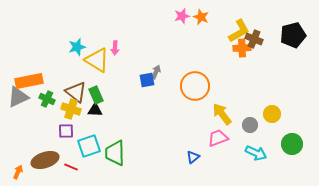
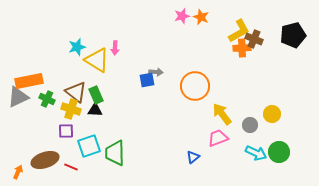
gray arrow: rotated 72 degrees clockwise
green circle: moved 13 px left, 8 px down
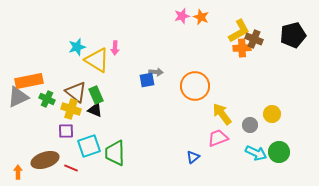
black triangle: rotated 21 degrees clockwise
red line: moved 1 px down
orange arrow: rotated 24 degrees counterclockwise
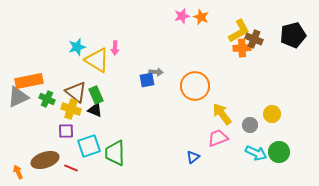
orange arrow: rotated 24 degrees counterclockwise
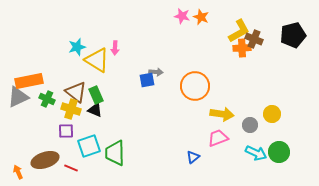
pink star: rotated 28 degrees clockwise
yellow arrow: rotated 135 degrees clockwise
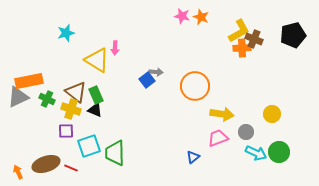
cyan star: moved 11 px left, 14 px up
blue square: rotated 28 degrees counterclockwise
gray circle: moved 4 px left, 7 px down
brown ellipse: moved 1 px right, 4 px down
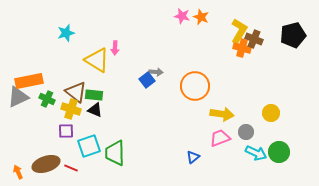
yellow L-shape: rotated 30 degrees counterclockwise
orange cross: rotated 18 degrees clockwise
green rectangle: moved 2 px left; rotated 60 degrees counterclockwise
yellow circle: moved 1 px left, 1 px up
pink trapezoid: moved 2 px right
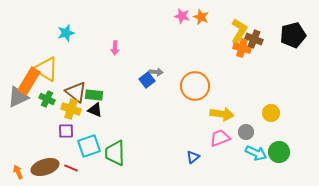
yellow triangle: moved 51 px left, 9 px down
orange rectangle: rotated 48 degrees counterclockwise
brown ellipse: moved 1 px left, 3 px down
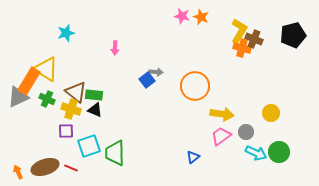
pink trapezoid: moved 1 px right, 2 px up; rotated 15 degrees counterclockwise
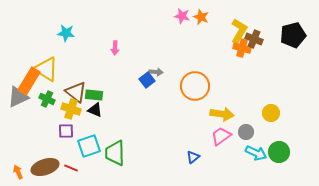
cyan star: rotated 24 degrees clockwise
